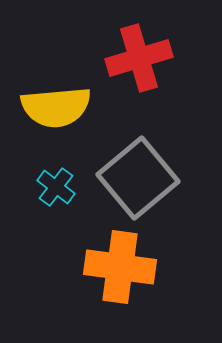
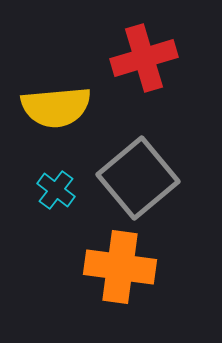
red cross: moved 5 px right
cyan cross: moved 3 px down
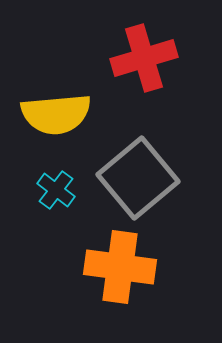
yellow semicircle: moved 7 px down
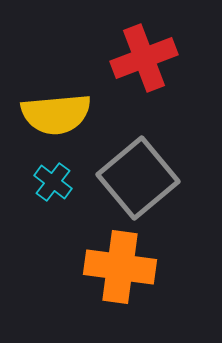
red cross: rotated 4 degrees counterclockwise
cyan cross: moved 3 px left, 8 px up
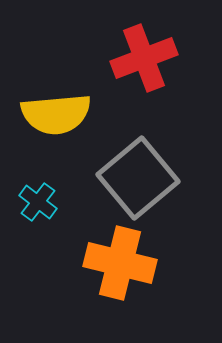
cyan cross: moved 15 px left, 20 px down
orange cross: moved 4 px up; rotated 6 degrees clockwise
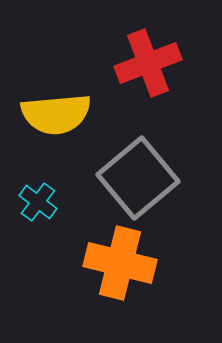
red cross: moved 4 px right, 5 px down
